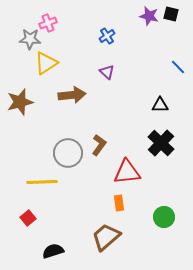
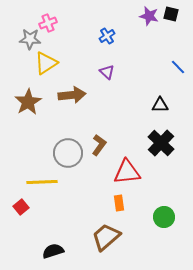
brown star: moved 8 px right; rotated 16 degrees counterclockwise
red square: moved 7 px left, 11 px up
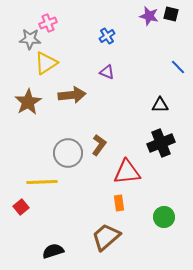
purple triangle: rotated 21 degrees counterclockwise
black cross: rotated 24 degrees clockwise
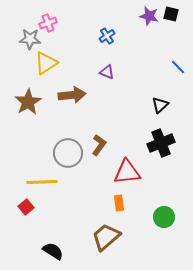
black triangle: rotated 42 degrees counterclockwise
red square: moved 5 px right
black semicircle: rotated 50 degrees clockwise
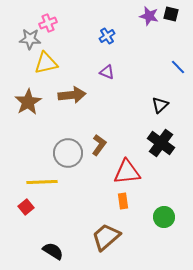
yellow triangle: rotated 20 degrees clockwise
black cross: rotated 32 degrees counterclockwise
orange rectangle: moved 4 px right, 2 px up
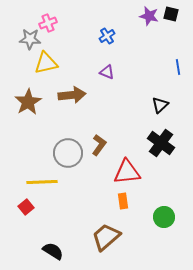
blue line: rotated 35 degrees clockwise
